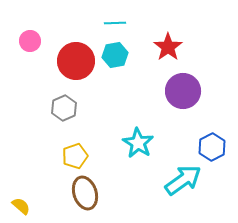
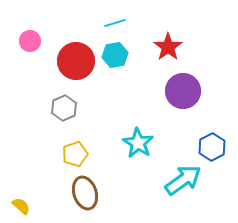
cyan line: rotated 15 degrees counterclockwise
yellow pentagon: moved 2 px up
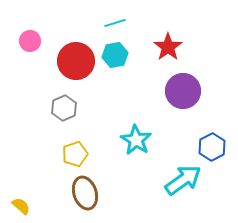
cyan star: moved 2 px left, 3 px up
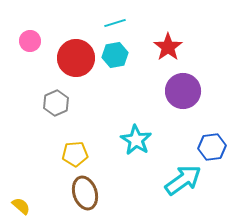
red circle: moved 3 px up
gray hexagon: moved 8 px left, 5 px up
blue hexagon: rotated 20 degrees clockwise
yellow pentagon: rotated 15 degrees clockwise
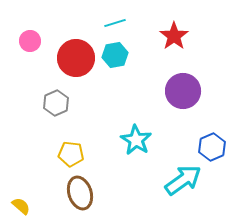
red star: moved 6 px right, 11 px up
blue hexagon: rotated 16 degrees counterclockwise
yellow pentagon: moved 4 px left; rotated 10 degrees clockwise
brown ellipse: moved 5 px left
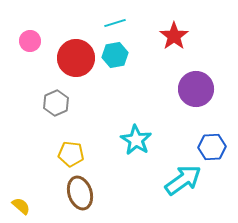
purple circle: moved 13 px right, 2 px up
blue hexagon: rotated 20 degrees clockwise
